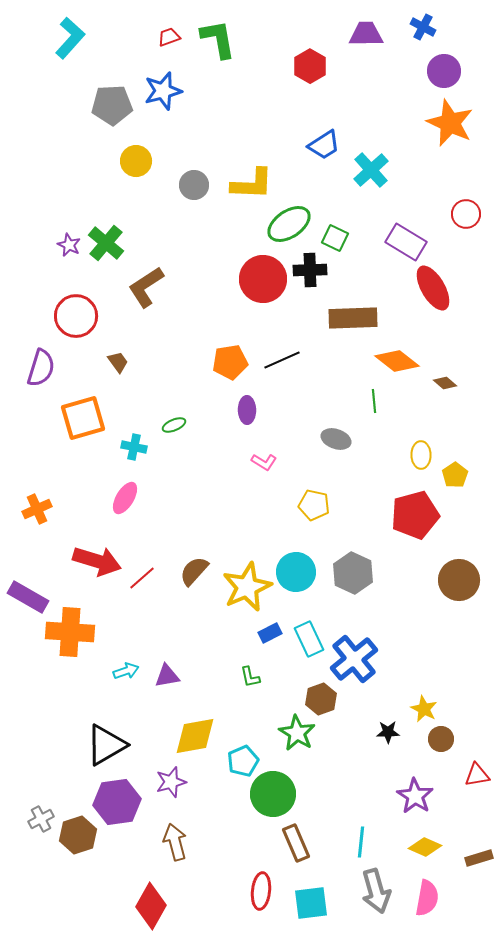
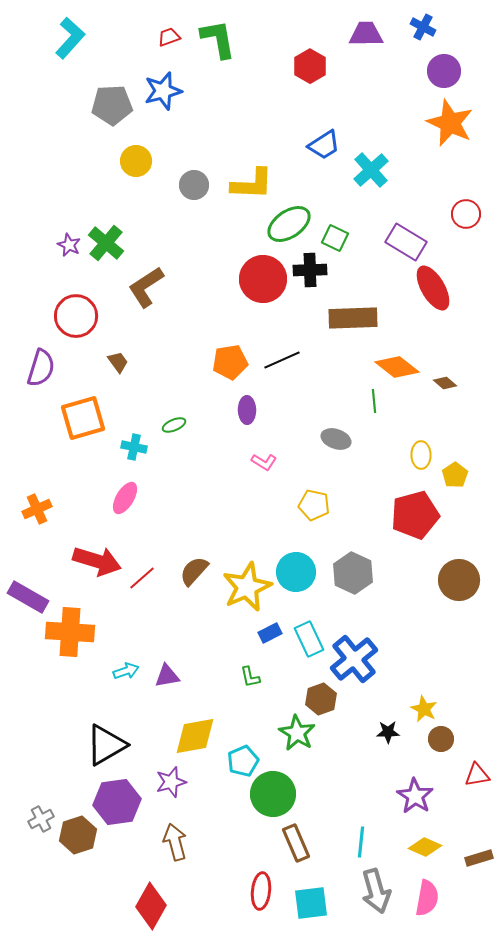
orange diamond at (397, 361): moved 6 px down
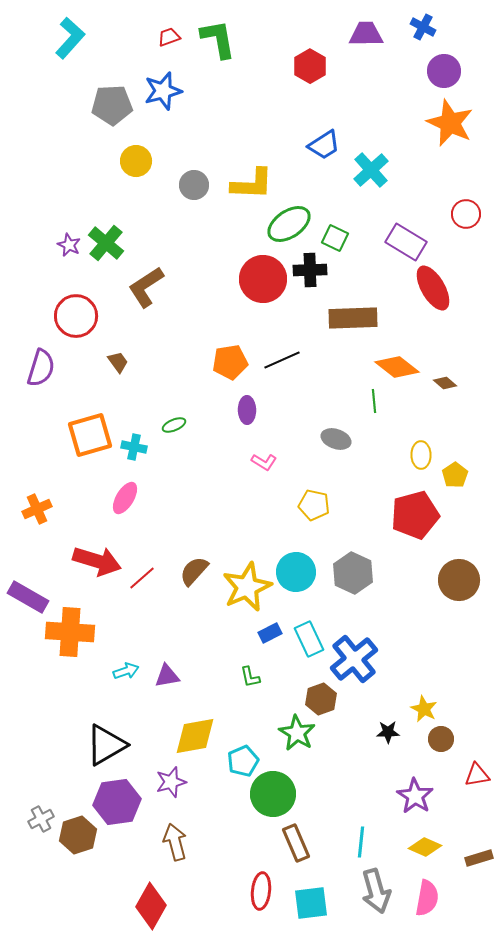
orange square at (83, 418): moved 7 px right, 17 px down
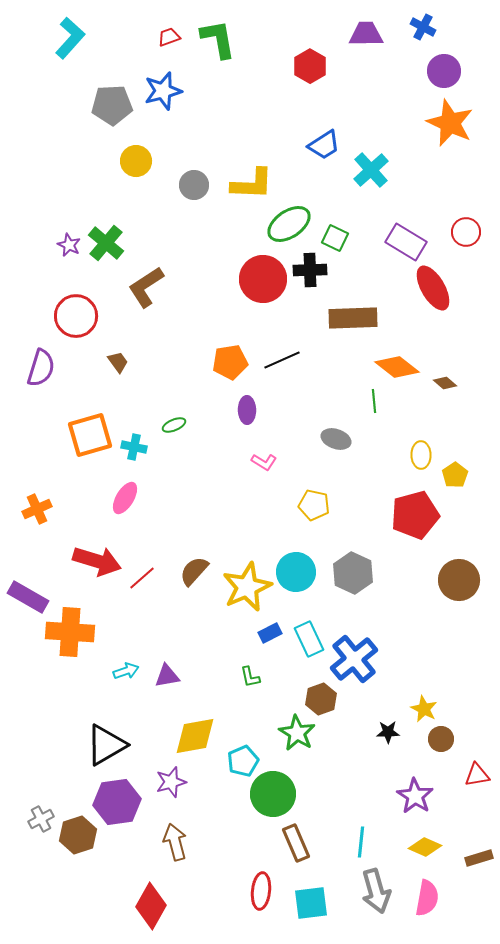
red circle at (466, 214): moved 18 px down
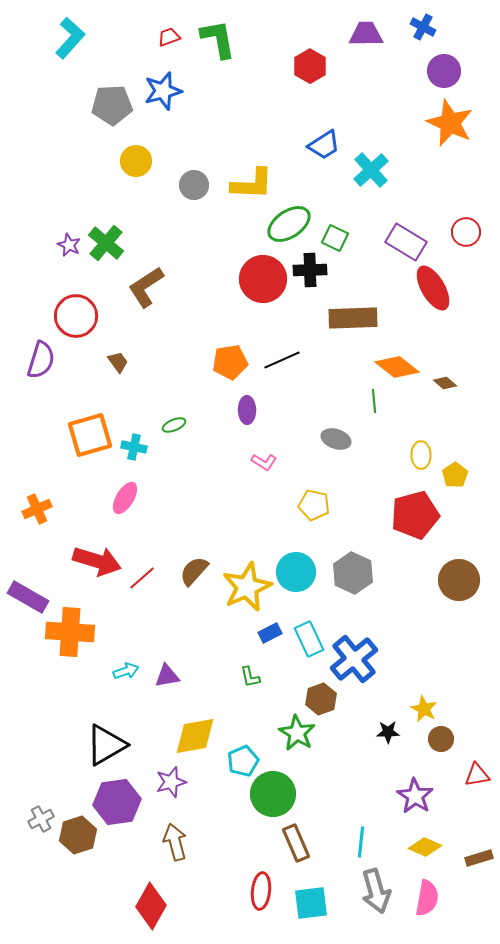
purple semicircle at (41, 368): moved 8 px up
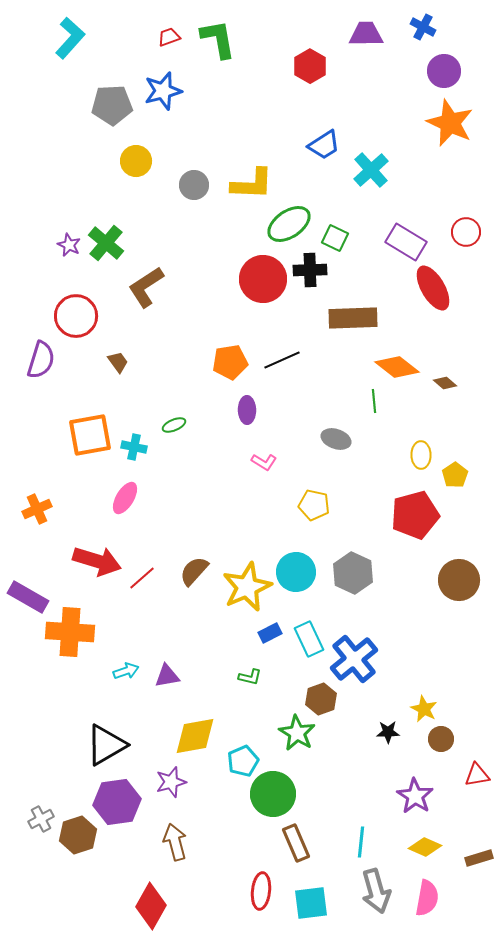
orange square at (90, 435): rotated 6 degrees clockwise
green L-shape at (250, 677): rotated 65 degrees counterclockwise
